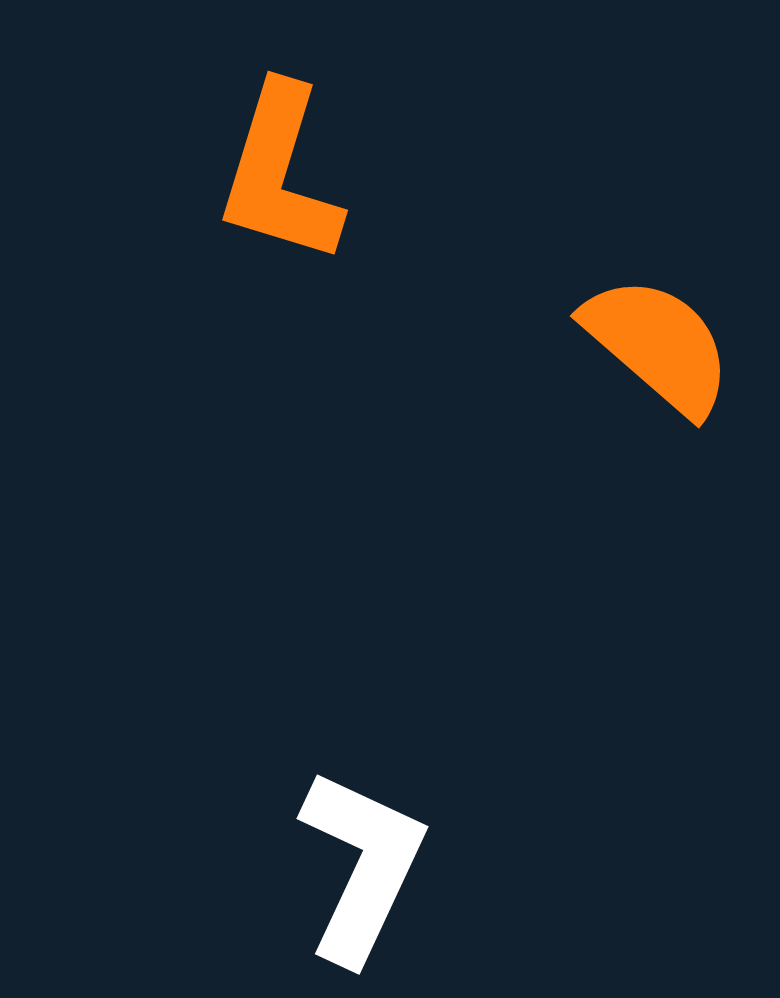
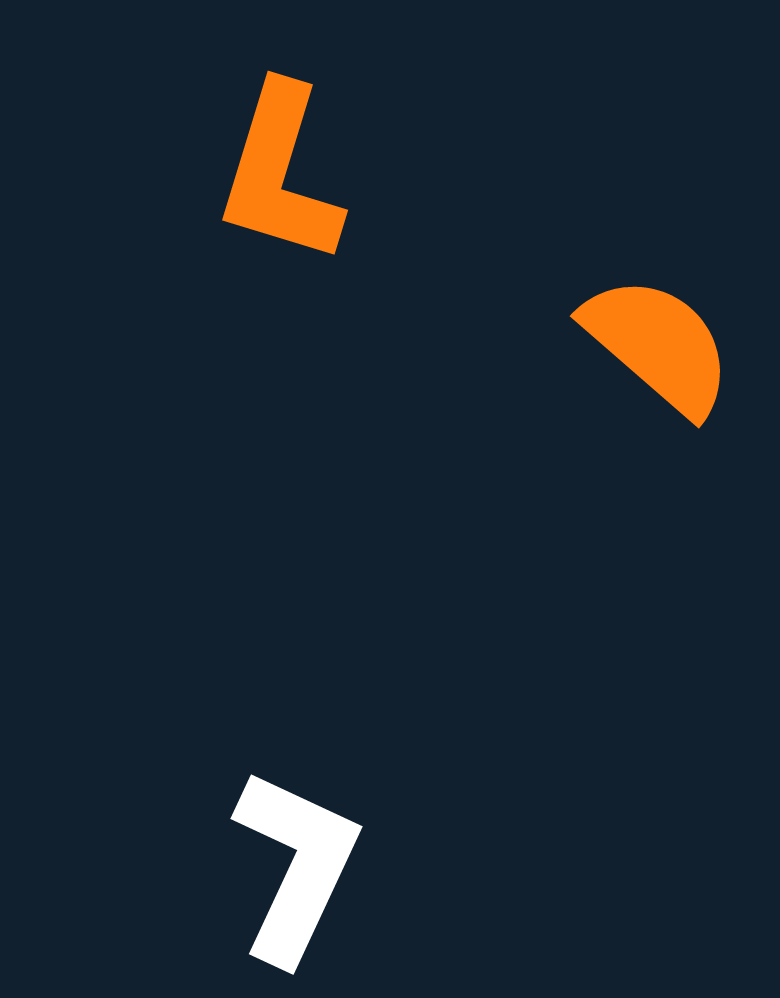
white L-shape: moved 66 px left
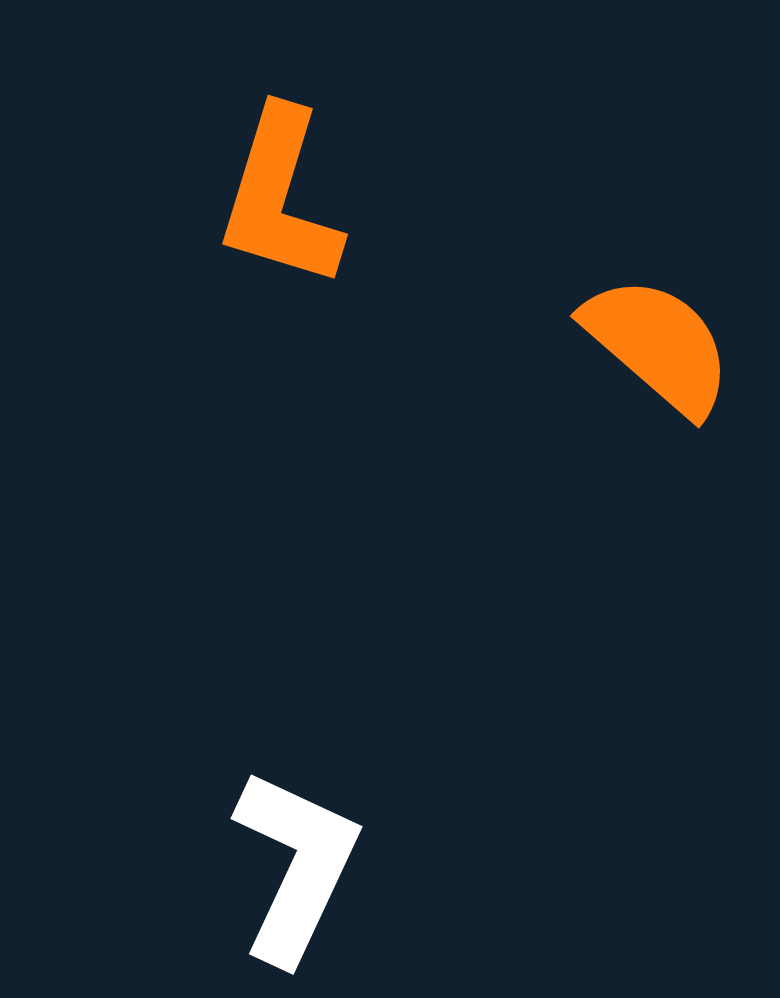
orange L-shape: moved 24 px down
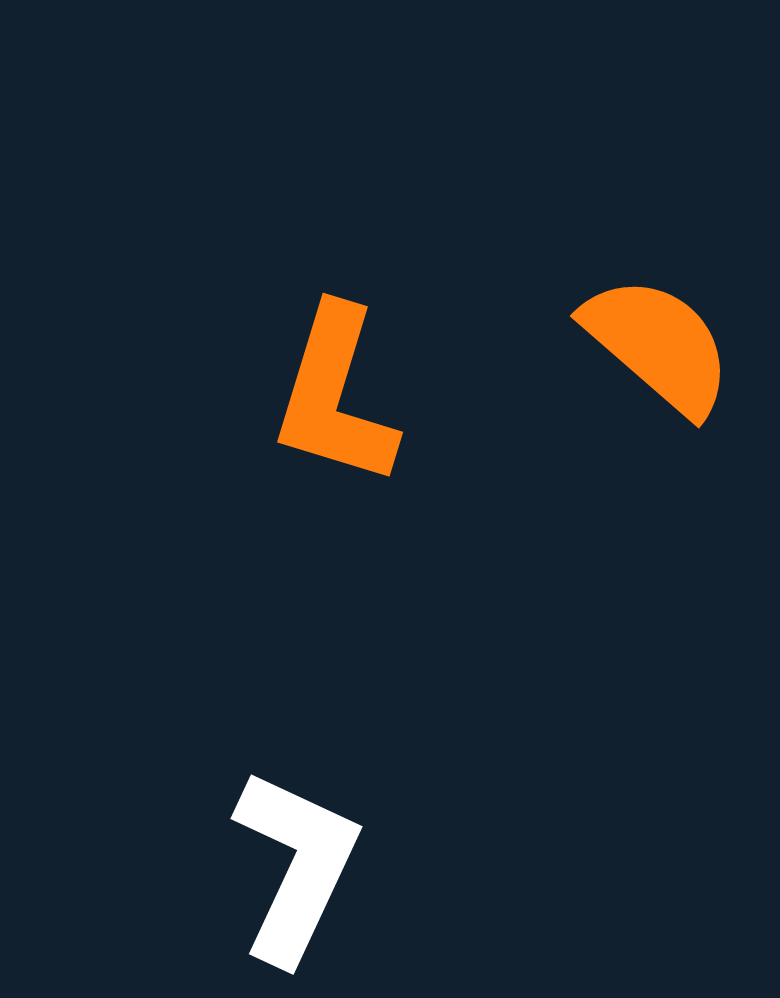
orange L-shape: moved 55 px right, 198 px down
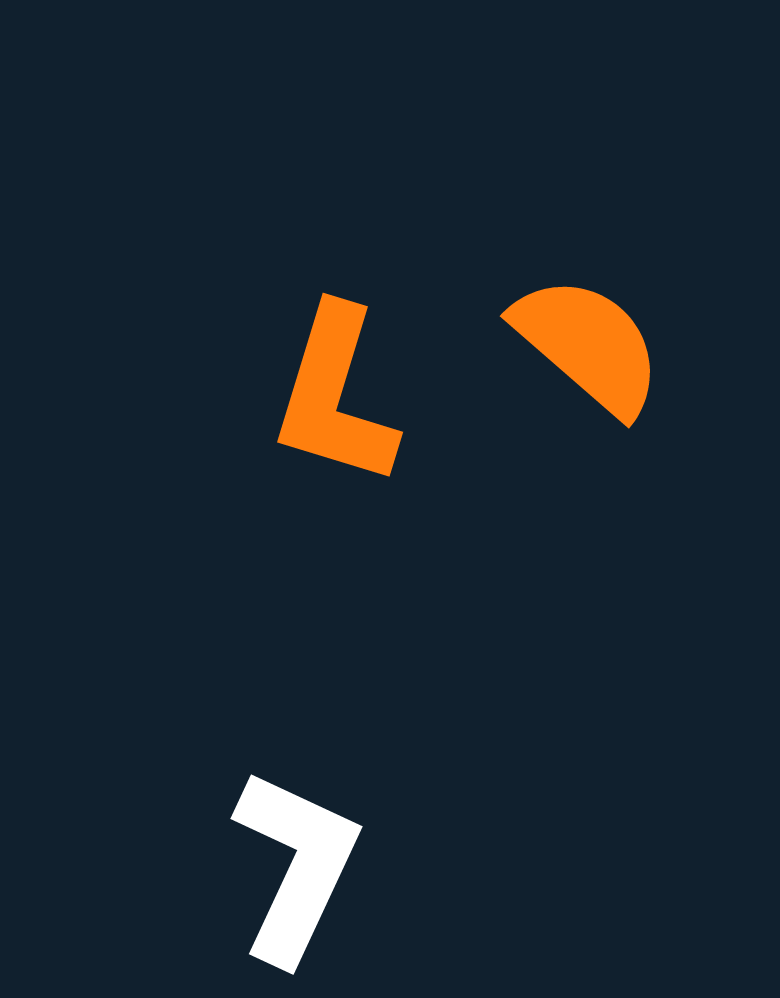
orange semicircle: moved 70 px left
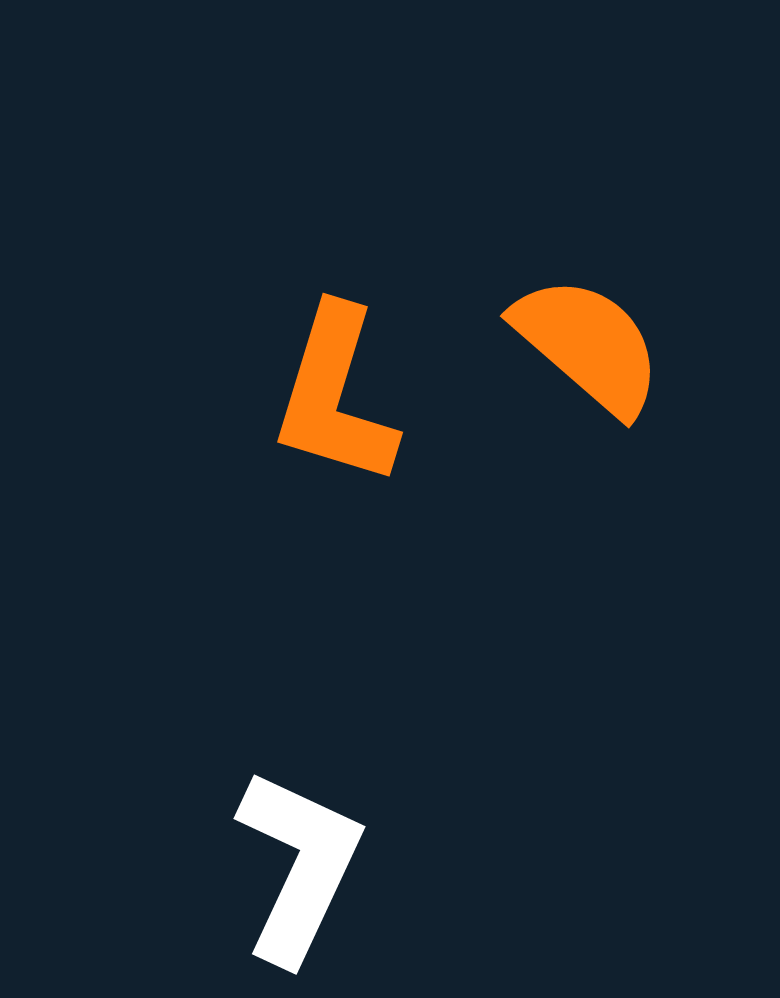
white L-shape: moved 3 px right
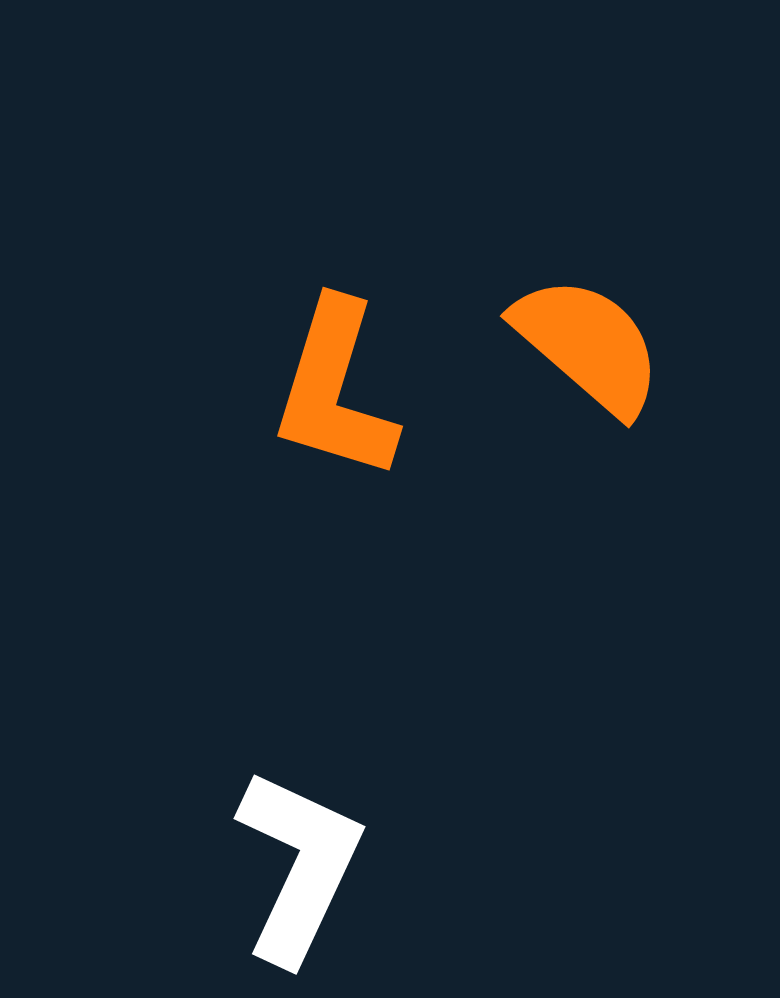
orange L-shape: moved 6 px up
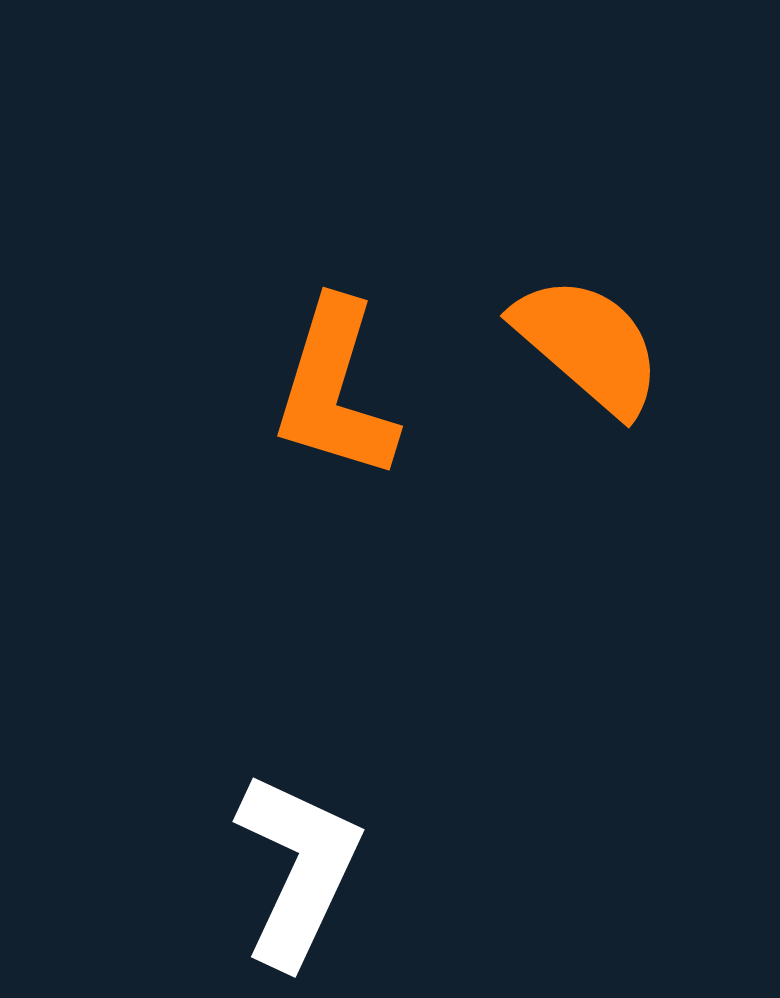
white L-shape: moved 1 px left, 3 px down
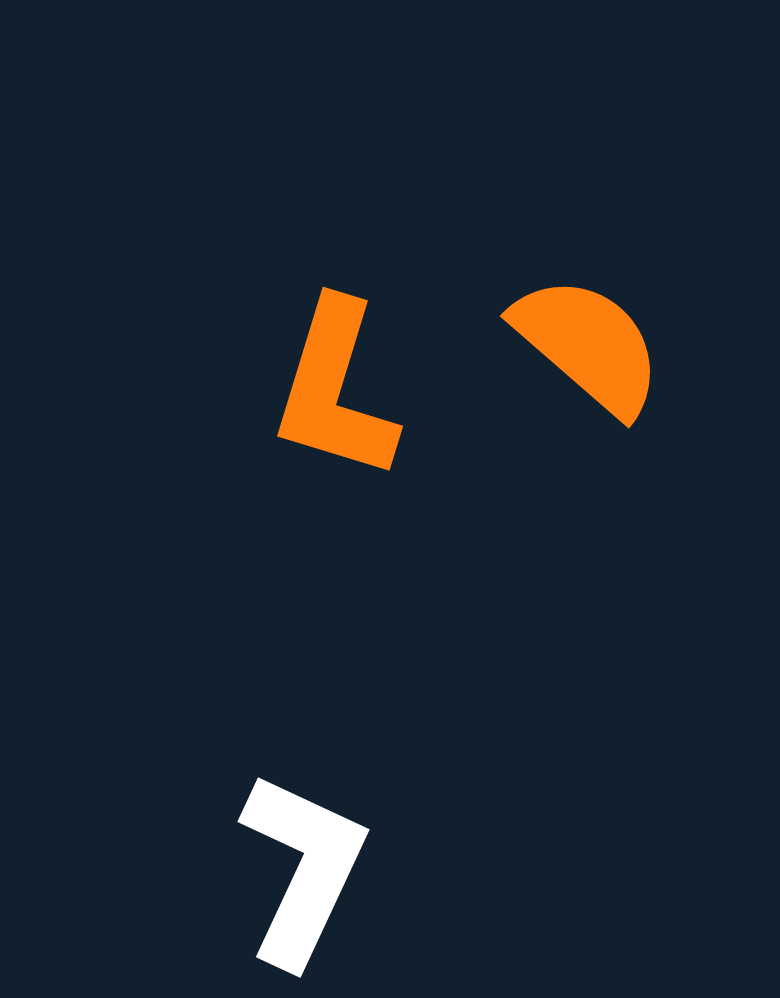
white L-shape: moved 5 px right
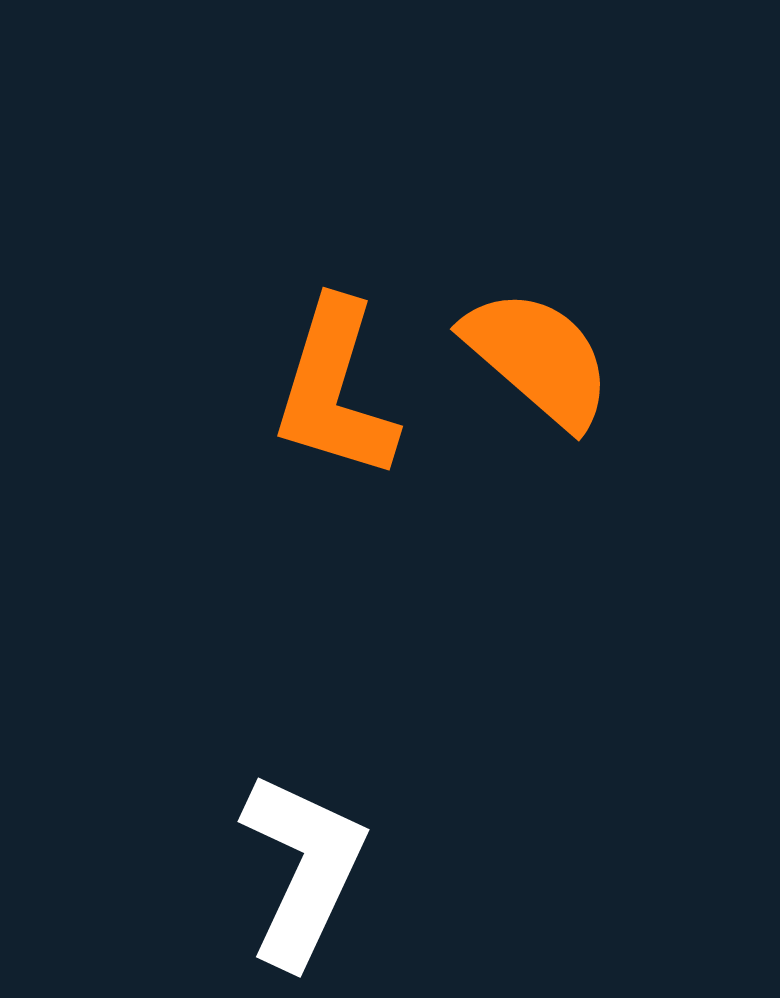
orange semicircle: moved 50 px left, 13 px down
